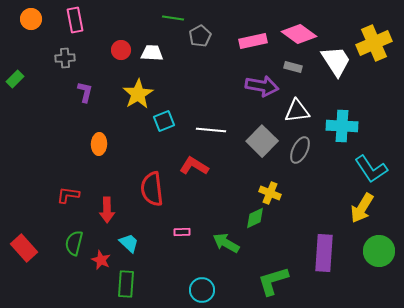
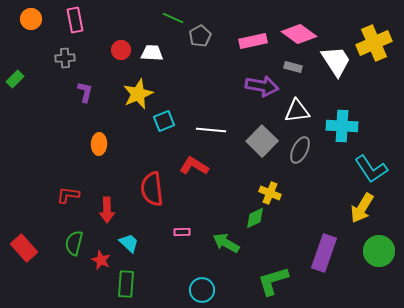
green line at (173, 18): rotated 15 degrees clockwise
yellow star at (138, 94): rotated 8 degrees clockwise
purple rectangle at (324, 253): rotated 15 degrees clockwise
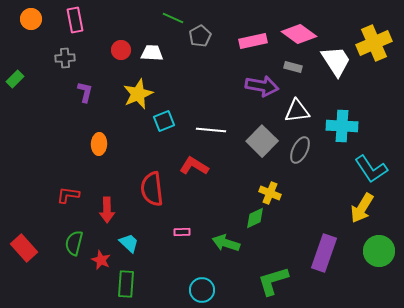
green arrow at (226, 243): rotated 12 degrees counterclockwise
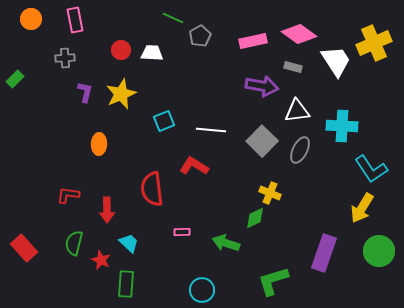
yellow star at (138, 94): moved 17 px left
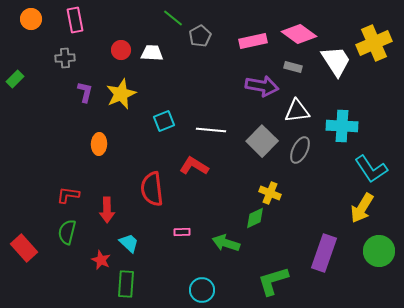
green line at (173, 18): rotated 15 degrees clockwise
green semicircle at (74, 243): moved 7 px left, 11 px up
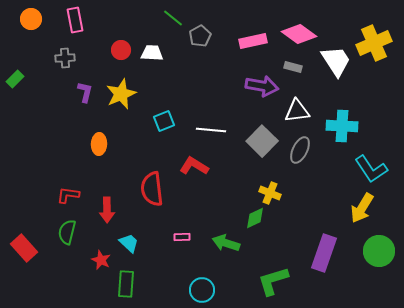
pink rectangle at (182, 232): moved 5 px down
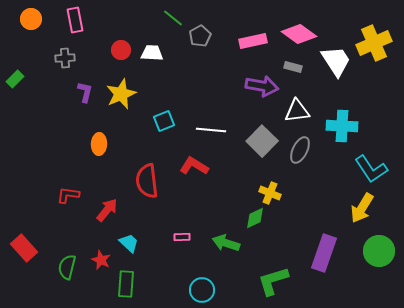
red semicircle at (152, 189): moved 5 px left, 8 px up
red arrow at (107, 210): rotated 140 degrees counterclockwise
green semicircle at (67, 232): moved 35 px down
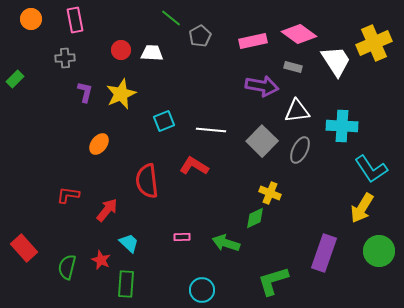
green line at (173, 18): moved 2 px left
orange ellipse at (99, 144): rotated 35 degrees clockwise
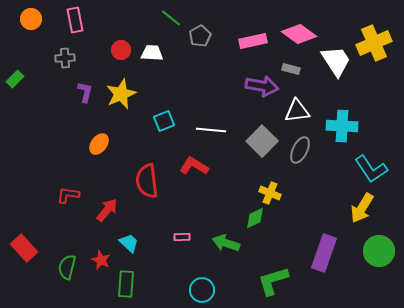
gray rectangle at (293, 67): moved 2 px left, 2 px down
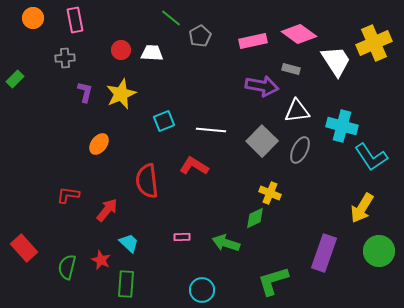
orange circle at (31, 19): moved 2 px right, 1 px up
cyan cross at (342, 126): rotated 12 degrees clockwise
cyan L-shape at (371, 169): moved 12 px up
